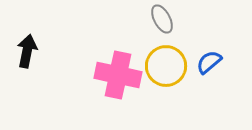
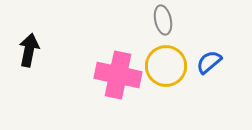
gray ellipse: moved 1 px right, 1 px down; rotated 16 degrees clockwise
black arrow: moved 2 px right, 1 px up
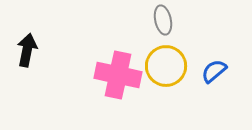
black arrow: moved 2 px left
blue semicircle: moved 5 px right, 9 px down
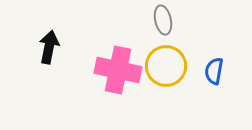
black arrow: moved 22 px right, 3 px up
blue semicircle: rotated 40 degrees counterclockwise
pink cross: moved 5 px up
